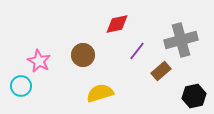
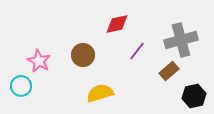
brown rectangle: moved 8 px right
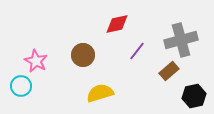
pink star: moved 3 px left
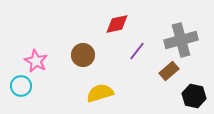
black hexagon: rotated 25 degrees clockwise
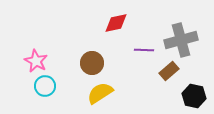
red diamond: moved 1 px left, 1 px up
purple line: moved 7 px right, 1 px up; rotated 54 degrees clockwise
brown circle: moved 9 px right, 8 px down
cyan circle: moved 24 px right
yellow semicircle: rotated 16 degrees counterclockwise
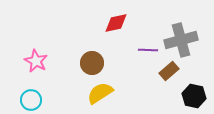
purple line: moved 4 px right
cyan circle: moved 14 px left, 14 px down
